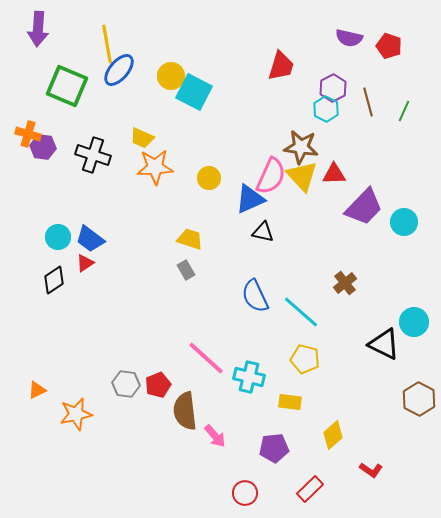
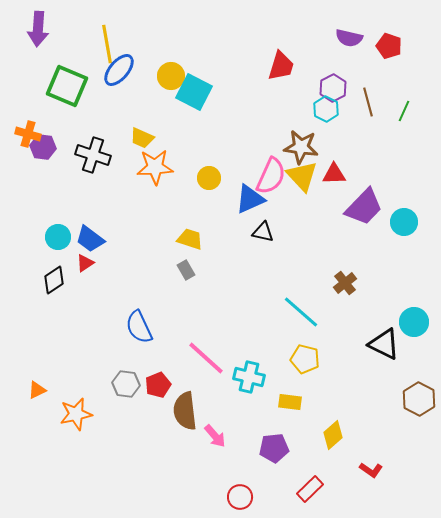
blue semicircle at (255, 296): moved 116 px left, 31 px down
red circle at (245, 493): moved 5 px left, 4 px down
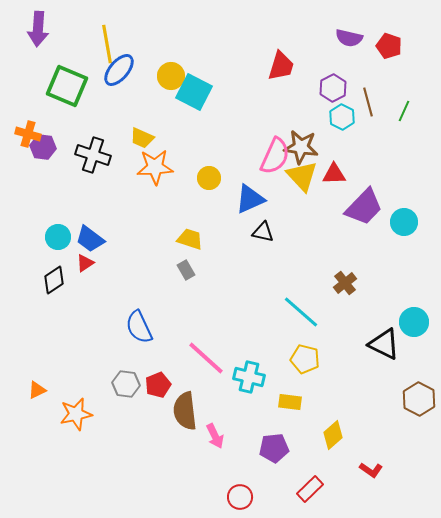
cyan hexagon at (326, 109): moved 16 px right, 8 px down
pink semicircle at (271, 176): moved 4 px right, 20 px up
pink arrow at (215, 436): rotated 15 degrees clockwise
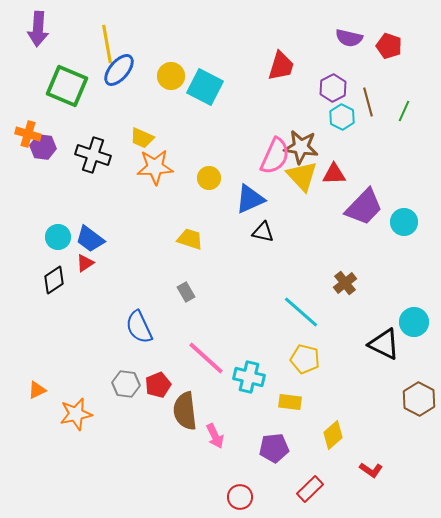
cyan square at (194, 92): moved 11 px right, 5 px up
gray rectangle at (186, 270): moved 22 px down
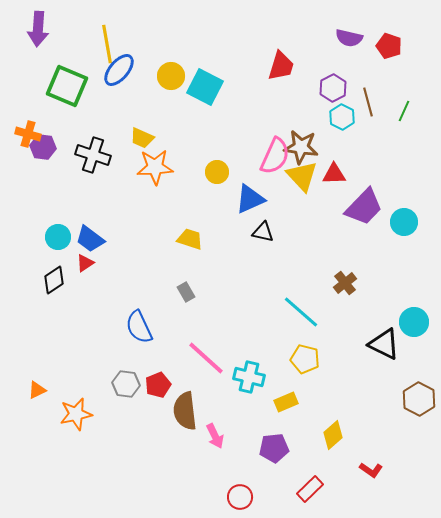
yellow circle at (209, 178): moved 8 px right, 6 px up
yellow rectangle at (290, 402): moved 4 px left; rotated 30 degrees counterclockwise
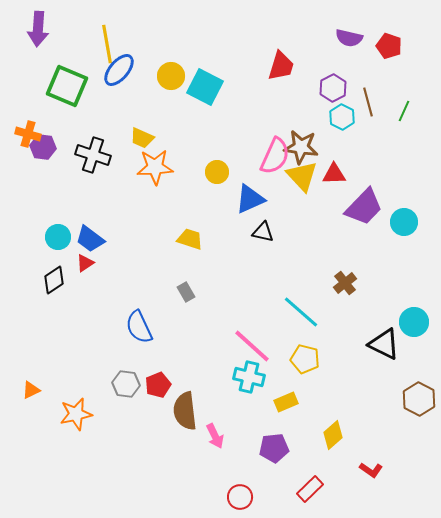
pink line at (206, 358): moved 46 px right, 12 px up
orange triangle at (37, 390): moved 6 px left
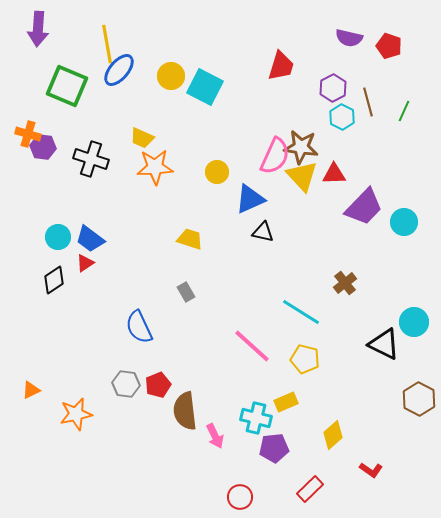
black cross at (93, 155): moved 2 px left, 4 px down
cyan line at (301, 312): rotated 9 degrees counterclockwise
cyan cross at (249, 377): moved 7 px right, 41 px down
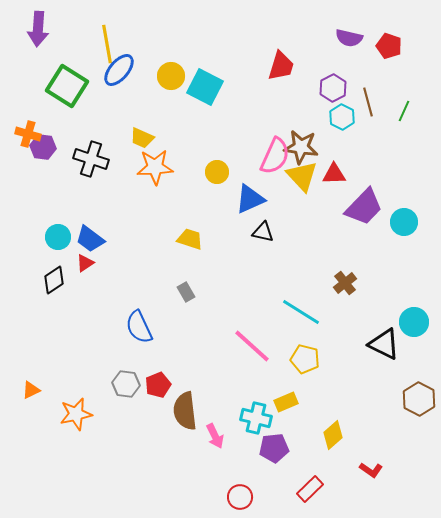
green square at (67, 86): rotated 9 degrees clockwise
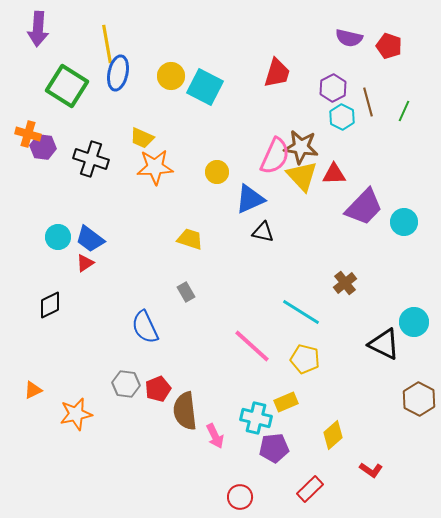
red trapezoid at (281, 66): moved 4 px left, 7 px down
blue ellipse at (119, 70): moved 1 px left, 3 px down; rotated 28 degrees counterclockwise
black diamond at (54, 280): moved 4 px left, 25 px down; rotated 8 degrees clockwise
blue semicircle at (139, 327): moved 6 px right
red pentagon at (158, 385): moved 4 px down
orange triangle at (31, 390): moved 2 px right
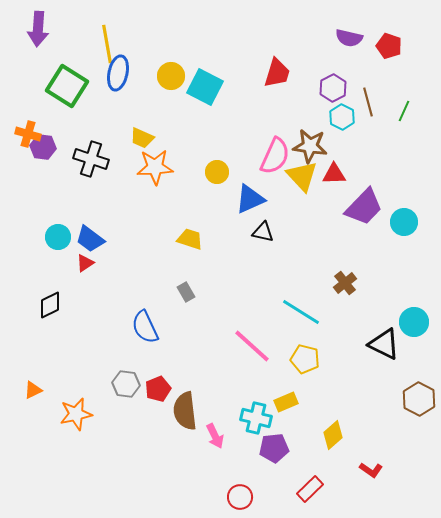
brown star at (301, 147): moved 9 px right, 1 px up
